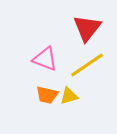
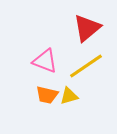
red triangle: rotated 12 degrees clockwise
pink triangle: moved 2 px down
yellow line: moved 1 px left, 1 px down
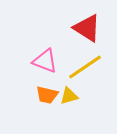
red triangle: rotated 48 degrees counterclockwise
yellow line: moved 1 px left, 1 px down
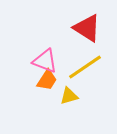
orange trapezoid: moved 15 px up; rotated 70 degrees counterclockwise
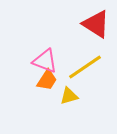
red triangle: moved 9 px right, 4 px up
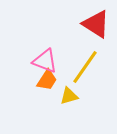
yellow line: rotated 21 degrees counterclockwise
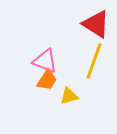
yellow line: moved 9 px right, 6 px up; rotated 15 degrees counterclockwise
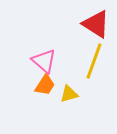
pink triangle: moved 1 px left; rotated 20 degrees clockwise
orange trapezoid: moved 2 px left, 5 px down
yellow triangle: moved 2 px up
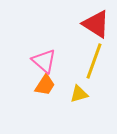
yellow triangle: moved 10 px right
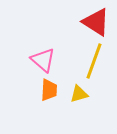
red triangle: moved 2 px up
pink triangle: moved 1 px left, 1 px up
orange trapezoid: moved 4 px right, 5 px down; rotated 30 degrees counterclockwise
